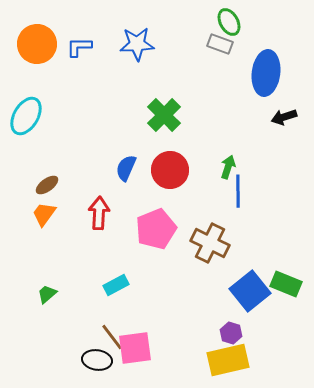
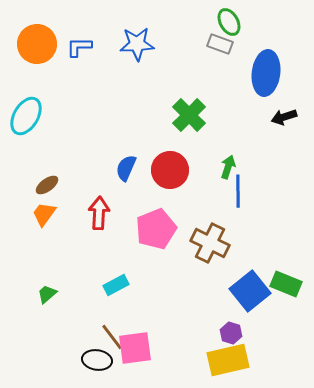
green cross: moved 25 px right
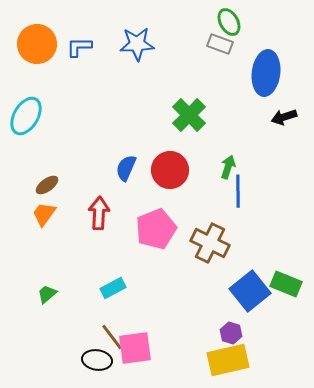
cyan rectangle: moved 3 px left, 3 px down
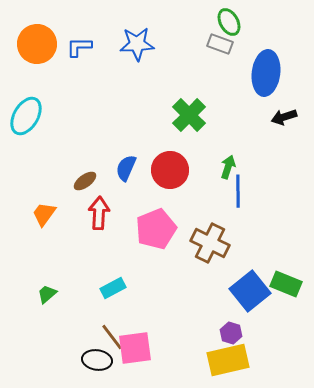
brown ellipse: moved 38 px right, 4 px up
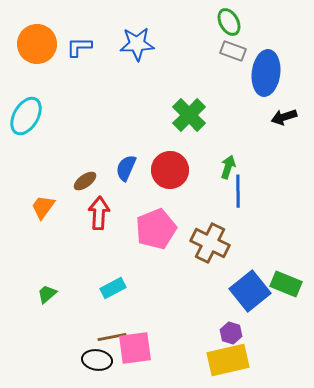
gray rectangle: moved 13 px right, 7 px down
orange trapezoid: moved 1 px left, 7 px up
brown line: rotated 64 degrees counterclockwise
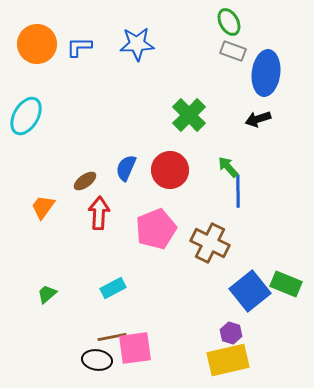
black arrow: moved 26 px left, 2 px down
green arrow: rotated 60 degrees counterclockwise
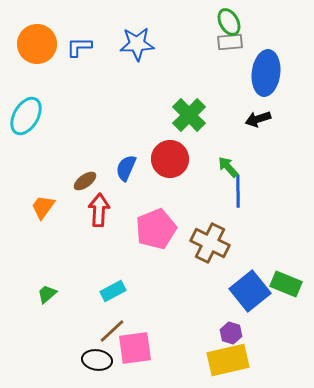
gray rectangle: moved 3 px left, 9 px up; rotated 25 degrees counterclockwise
red circle: moved 11 px up
red arrow: moved 3 px up
cyan rectangle: moved 3 px down
brown line: moved 6 px up; rotated 32 degrees counterclockwise
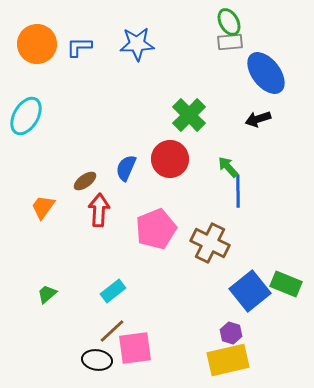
blue ellipse: rotated 45 degrees counterclockwise
cyan rectangle: rotated 10 degrees counterclockwise
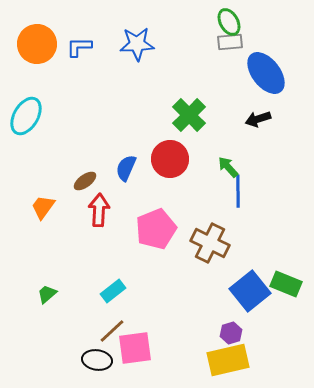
purple hexagon: rotated 25 degrees clockwise
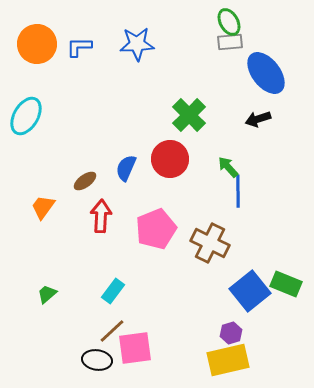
red arrow: moved 2 px right, 6 px down
cyan rectangle: rotated 15 degrees counterclockwise
